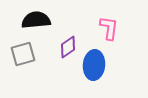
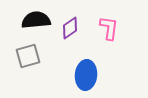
purple diamond: moved 2 px right, 19 px up
gray square: moved 5 px right, 2 px down
blue ellipse: moved 8 px left, 10 px down
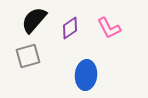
black semicircle: moved 2 px left; rotated 44 degrees counterclockwise
pink L-shape: rotated 145 degrees clockwise
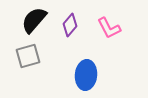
purple diamond: moved 3 px up; rotated 15 degrees counterclockwise
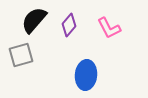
purple diamond: moved 1 px left
gray square: moved 7 px left, 1 px up
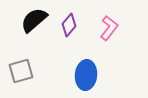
black semicircle: rotated 8 degrees clockwise
pink L-shape: rotated 115 degrees counterclockwise
gray square: moved 16 px down
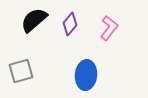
purple diamond: moved 1 px right, 1 px up
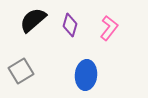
black semicircle: moved 1 px left
purple diamond: moved 1 px down; rotated 25 degrees counterclockwise
gray square: rotated 15 degrees counterclockwise
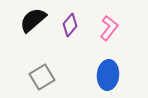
purple diamond: rotated 25 degrees clockwise
gray square: moved 21 px right, 6 px down
blue ellipse: moved 22 px right
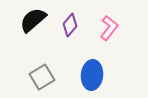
blue ellipse: moved 16 px left
